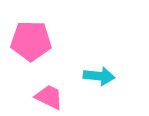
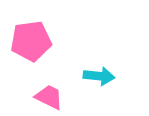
pink pentagon: rotated 9 degrees counterclockwise
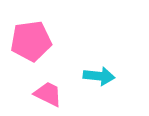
pink trapezoid: moved 1 px left, 3 px up
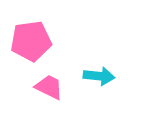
pink trapezoid: moved 1 px right, 7 px up
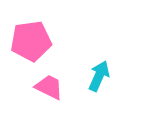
cyan arrow: rotated 72 degrees counterclockwise
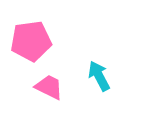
cyan arrow: rotated 52 degrees counterclockwise
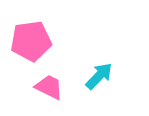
cyan arrow: rotated 72 degrees clockwise
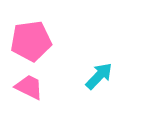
pink trapezoid: moved 20 px left
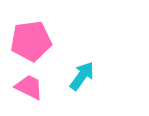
cyan arrow: moved 17 px left; rotated 8 degrees counterclockwise
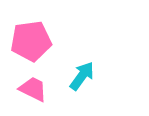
pink trapezoid: moved 4 px right, 2 px down
